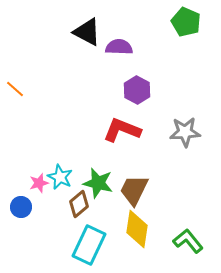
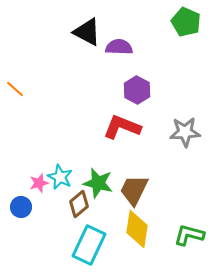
red L-shape: moved 3 px up
green L-shape: moved 1 px right, 6 px up; rotated 36 degrees counterclockwise
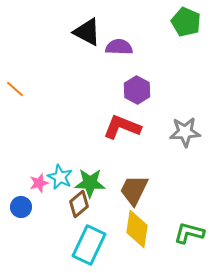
green star: moved 8 px left; rotated 12 degrees counterclockwise
green L-shape: moved 2 px up
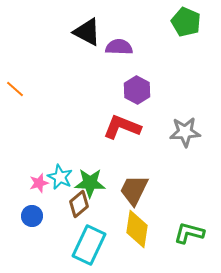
blue circle: moved 11 px right, 9 px down
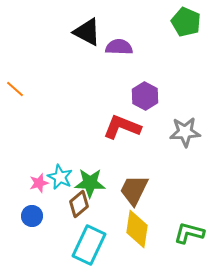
purple hexagon: moved 8 px right, 6 px down
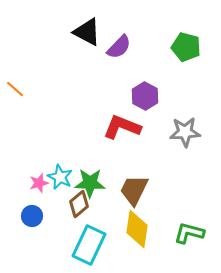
green pentagon: moved 25 px down; rotated 8 degrees counterclockwise
purple semicircle: rotated 132 degrees clockwise
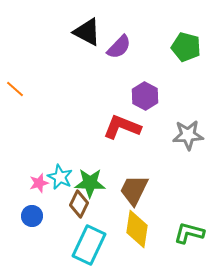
gray star: moved 3 px right, 3 px down
brown diamond: rotated 24 degrees counterclockwise
